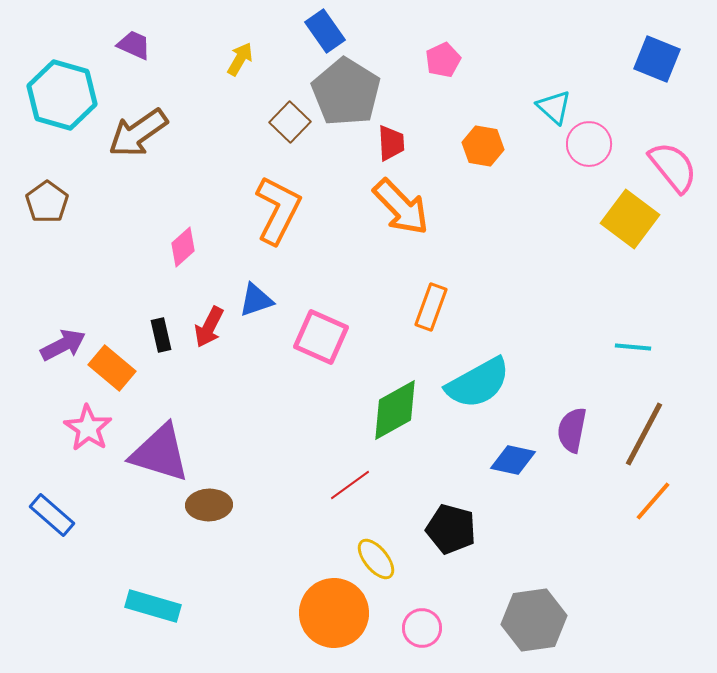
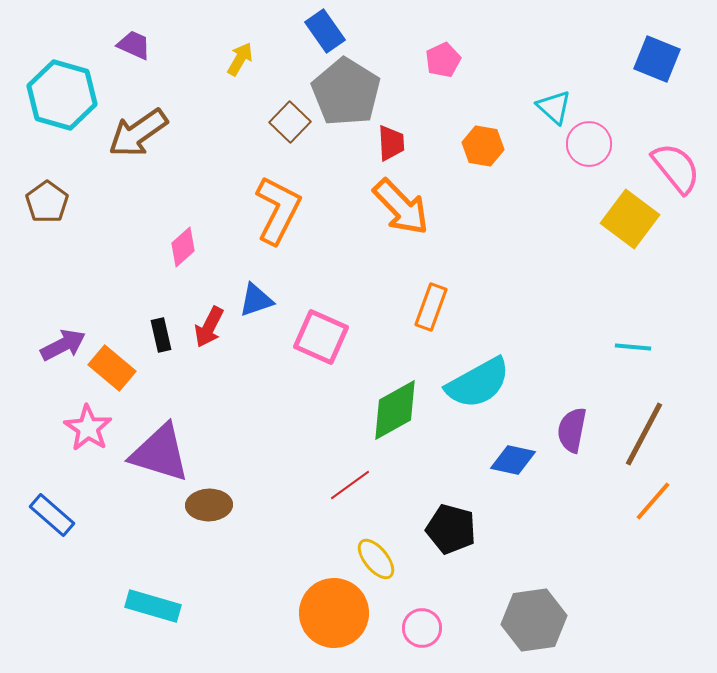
pink semicircle at (673, 167): moved 3 px right, 1 px down
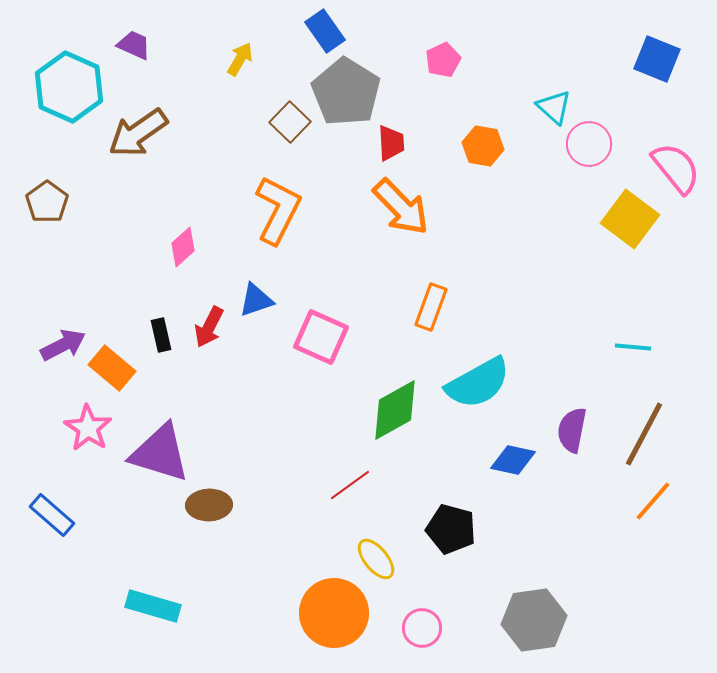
cyan hexagon at (62, 95): moved 7 px right, 8 px up; rotated 8 degrees clockwise
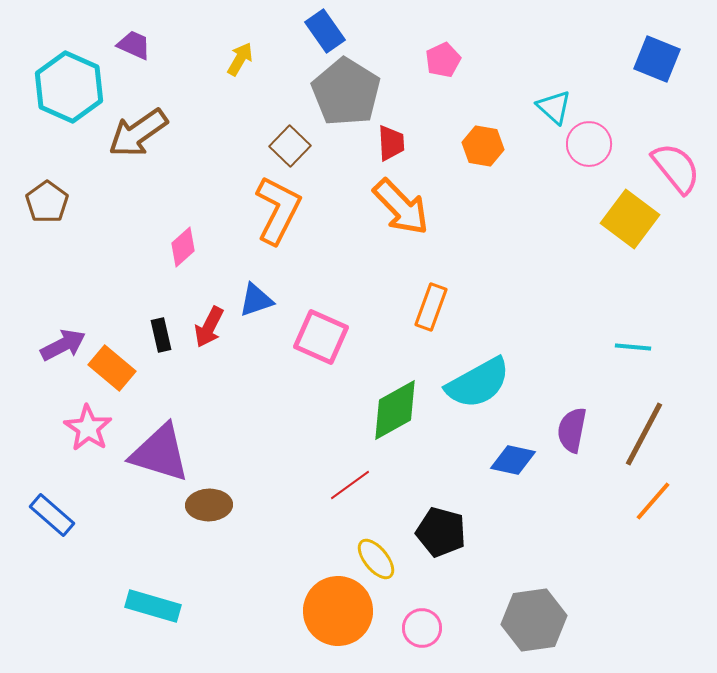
brown square at (290, 122): moved 24 px down
black pentagon at (451, 529): moved 10 px left, 3 px down
orange circle at (334, 613): moved 4 px right, 2 px up
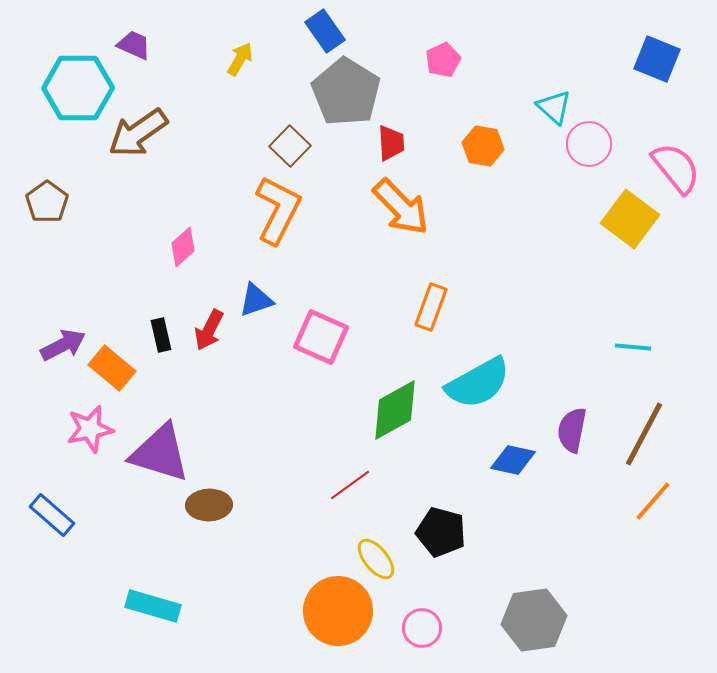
cyan hexagon at (69, 87): moved 9 px right, 1 px down; rotated 24 degrees counterclockwise
red arrow at (209, 327): moved 3 px down
pink star at (88, 428): moved 2 px right, 1 px down; rotated 27 degrees clockwise
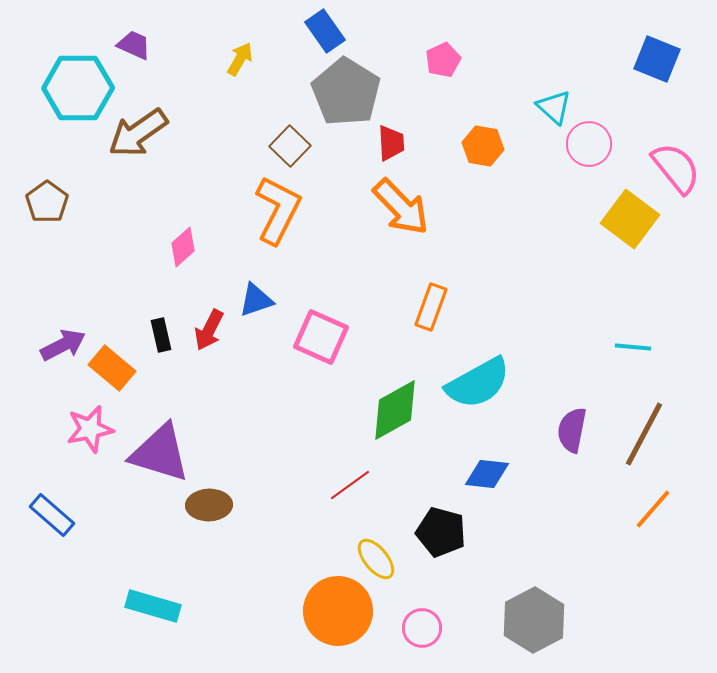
blue diamond at (513, 460): moved 26 px left, 14 px down; rotated 6 degrees counterclockwise
orange line at (653, 501): moved 8 px down
gray hexagon at (534, 620): rotated 20 degrees counterclockwise
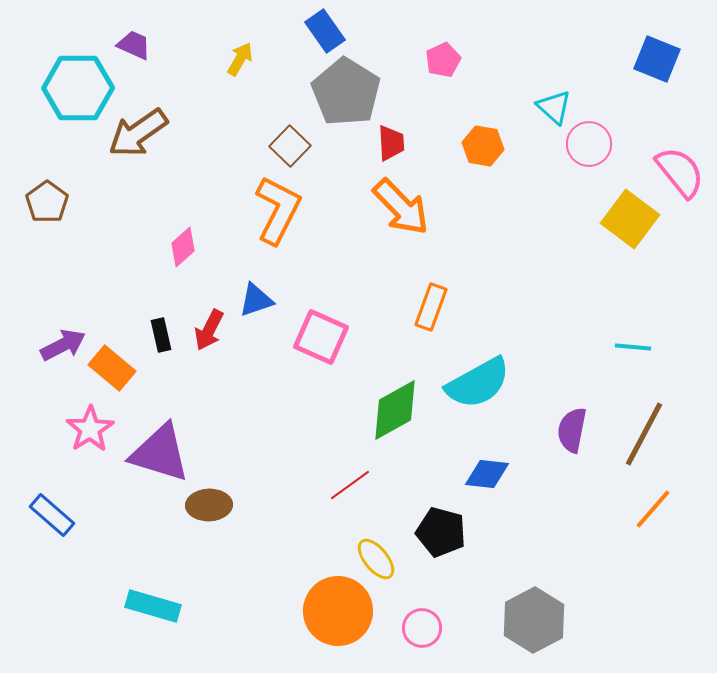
pink semicircle at (676, 168): moved 4 px right, 4 px down
pink star at (90, 429): rotated 21 degrees counterclockwise
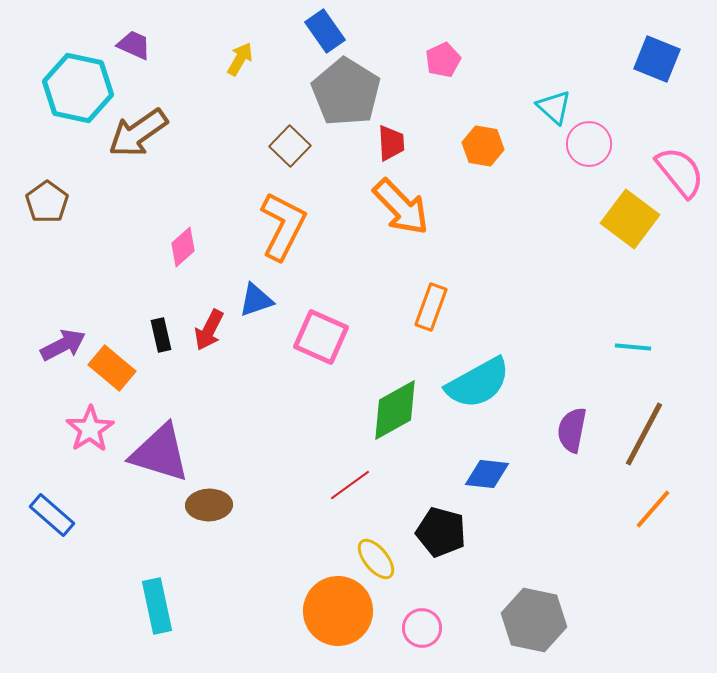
cyan hexagon at (78, 88): rotated 12 degrees clockwise
orange L-shape at (278, 210): moved 5 px right, 16 px down
cyan rectangle at (153, 606): moved 4 px right; rotated 62 degrees clockwise
gray hexagon at (534, 620): rotated 20 degrees counterclockwise
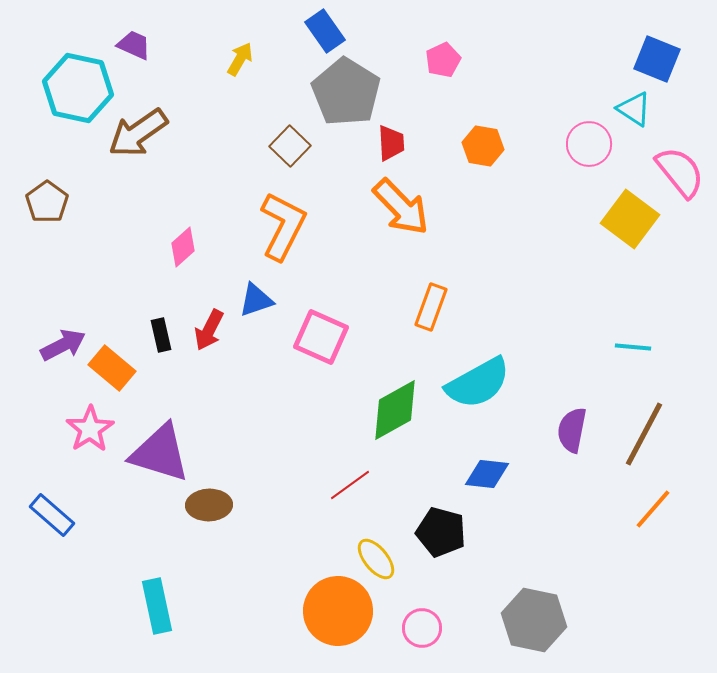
cyan triangle at (554, 107): moved 80 px right, 2 px down; rotated 9 degrees counterclockwise
